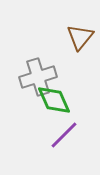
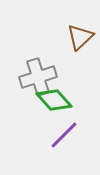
brown triangle: rotated 8 degrees clockwise
green diamond: rotated 18 degrees counterclockwise
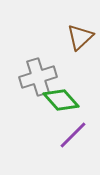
green diamond: moved 7 px right
purple line: moved 9 px right
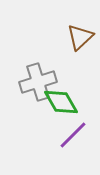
gray cross: moved 5 px down
green diamond: moved 2 px down; rotated 12 degrees clockwise
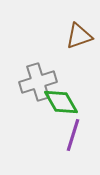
brown triangle: moved 1 px left, 1 px up; rotated 24 degrees clockwise
purple line: rotated 28 degrees counterclockwise
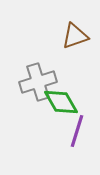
brown triangle: moved 4 px left
purple line: moved 4 px right, 4 px up
